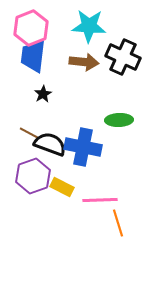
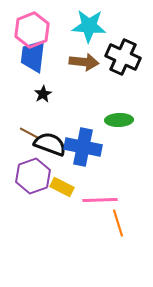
pink hexagon: moved 1 px right, 2 px down
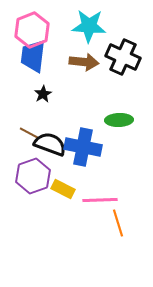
yellow rectangle: moved 1 px right, 2 px down
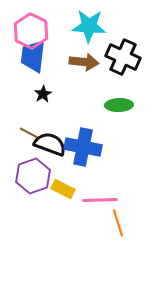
pink hexagon: moved 1 px left, 1 px down; rotated 12 degrees counterclockwise
green ellipse: moved 15 px up
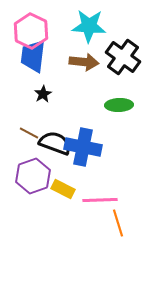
black cross: rotated 12 degrees clockwise
black semicircle: moved 5 px right, 1 px up
